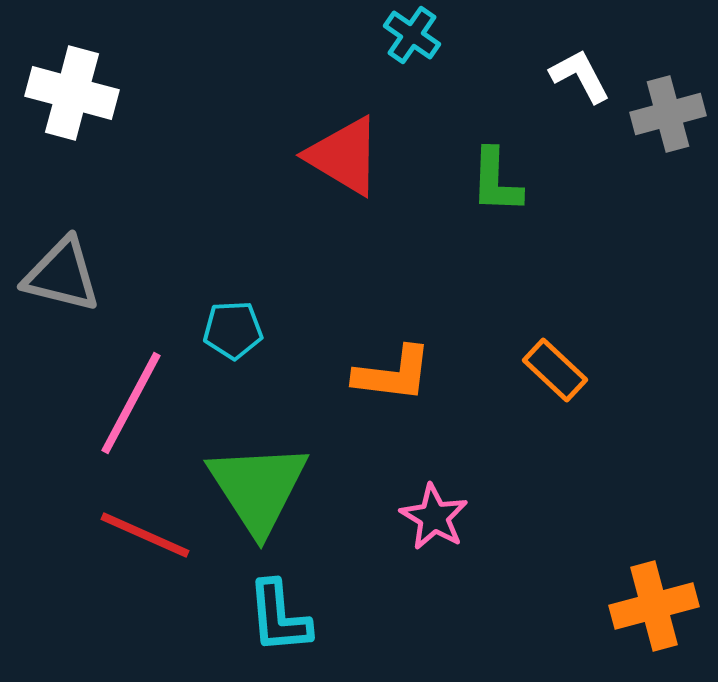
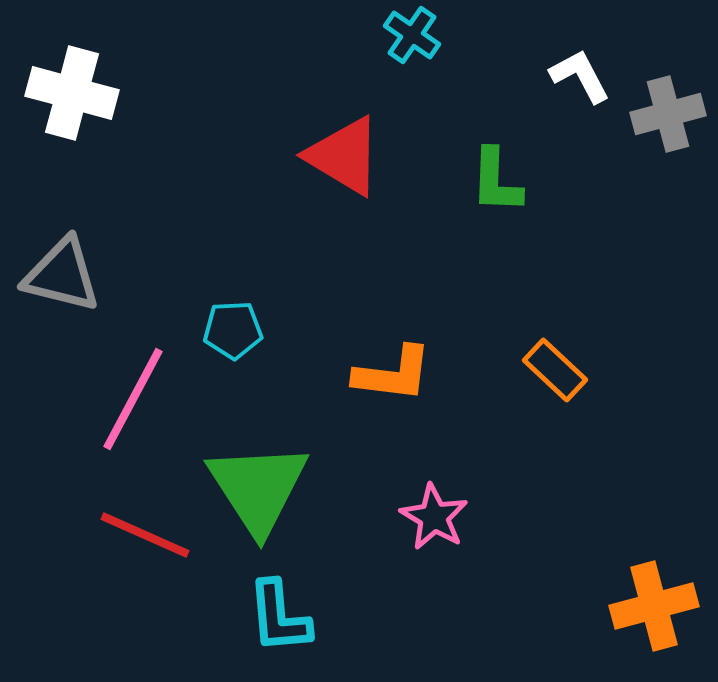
pink line: moved 2 px right, 4 px up
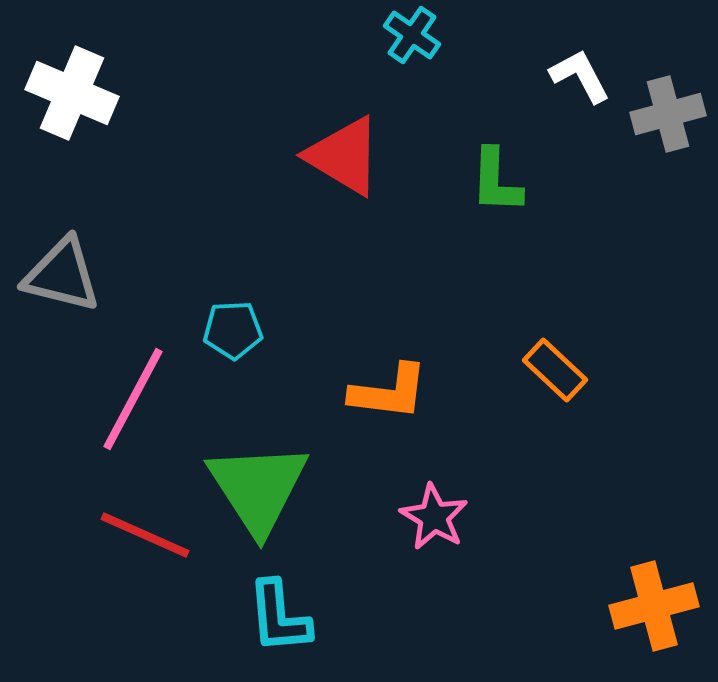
white cross: rotated 8 degrees clockwise
orange L-shape: moved 4 px left, 18 px down
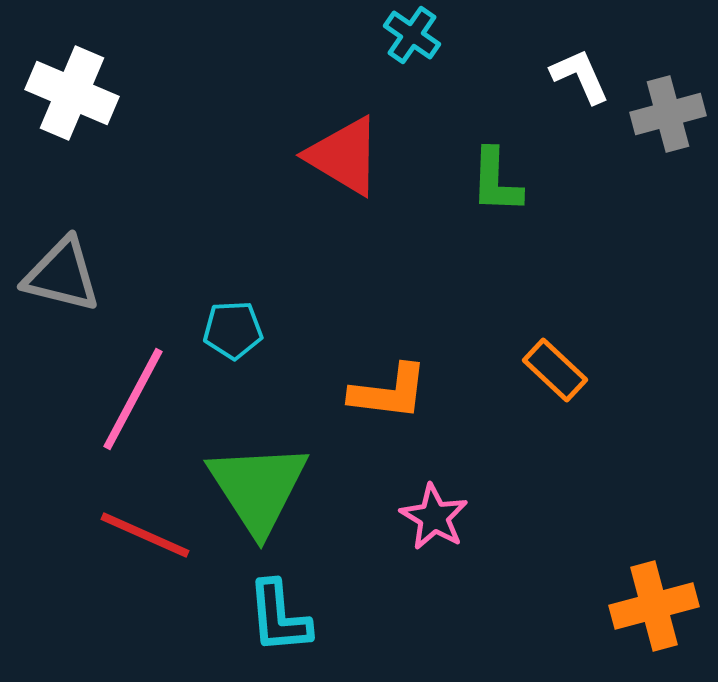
white L-shape: rotated 4 degrees clockwise
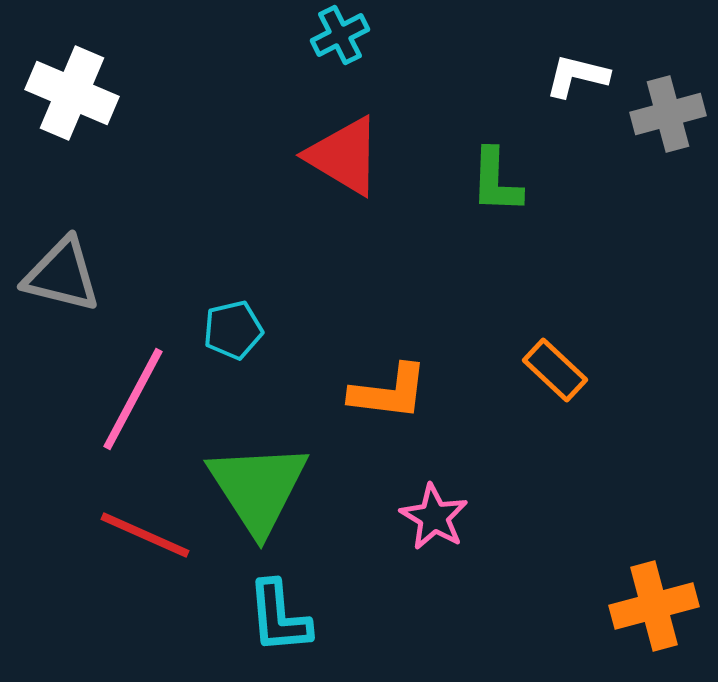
cyan cross: moved 72 px left; rotated 28 degrees clockwise
white L-shape: moved 3 px left; rotated 52 degrees counterclockwise
cyan pentagon: rotated 10 degrees counterclockwise
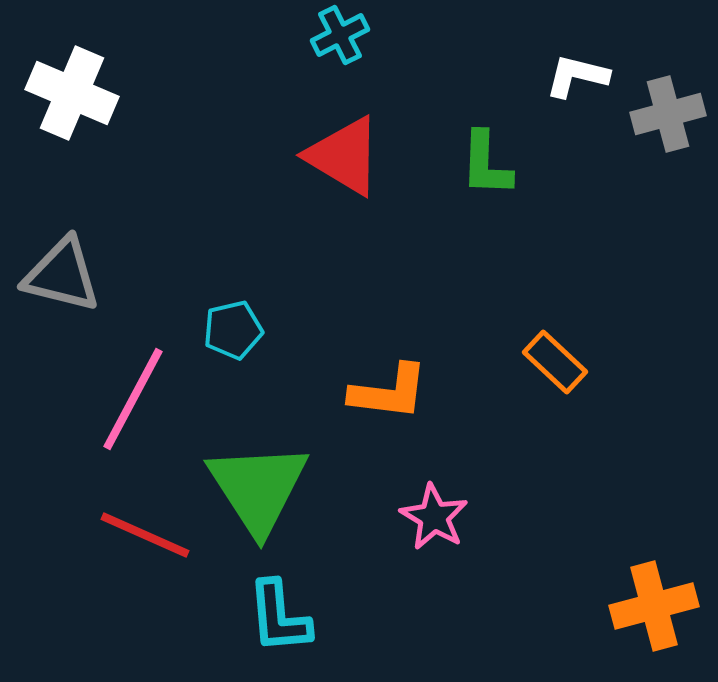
green L-shape: moved 10 px left, 17 px up
orange rectangle: moved 8 px up
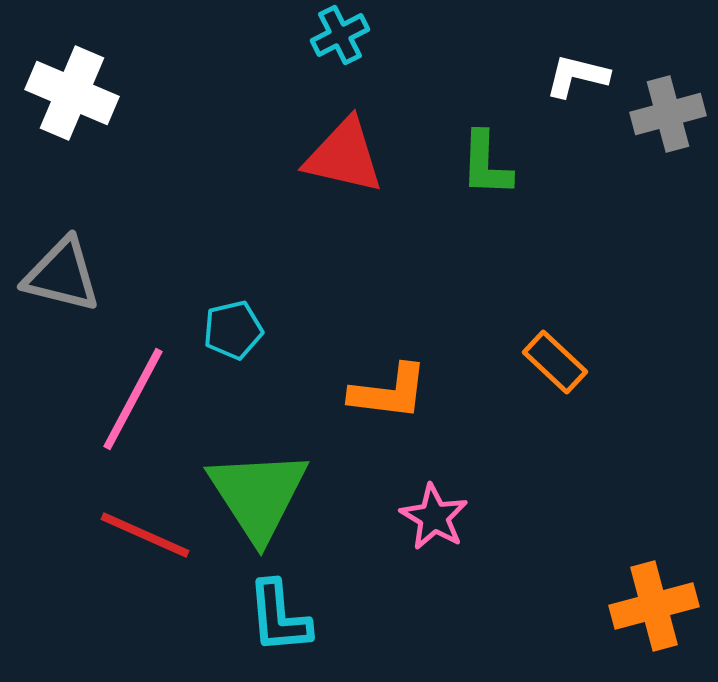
red triangle: rotated 18 degrees counterclockwise
green triangle: moved 7 px down
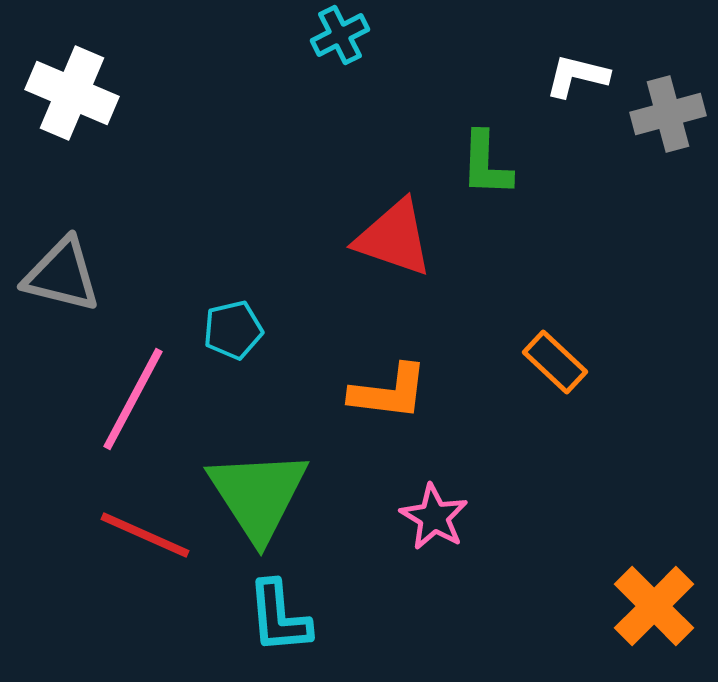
red triangle: moved 50 px right, 82 px down; rotated 6 degrees clockwise
orange cross: rotated 30 degrees counterclockwise
